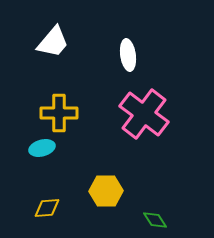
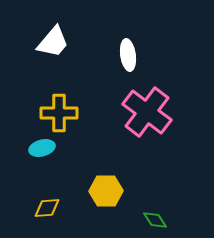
pink cross: moved 3 px right, 2 px up
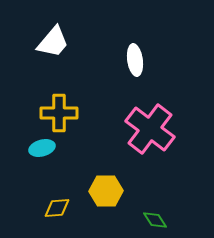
white ellipse: moved 7 px right, 5 px down
pink cross: moved 3 px right, 17 px down
yellow diamond: moved 10 px right
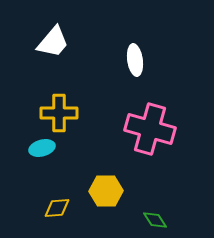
pink cross: rotated 21 degrees counterclockwise
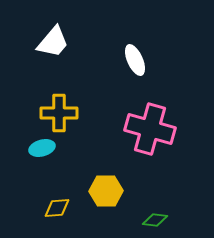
white ellipse: rotated 16 degrees counterclockwise
green diamond: rotated 50 degrees counterclockwise
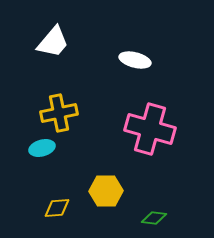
white ellipse: rotated 52 degrees counterclockwise
yellow cross: rotated 12 degrees counterclockwise
green diamond: moved 1 px left, 2 px up
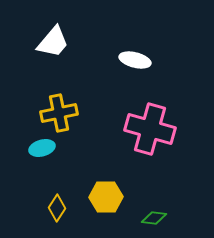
yellow hexagon: moved 6 px down
yellow diamond: rotated 52 degrees counterclockwise
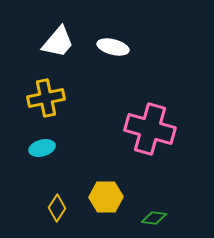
white trapezoid: moved 5 px right
white ellipse: moved 22 px left, 13 px up
yellow cross: moved 13 px left, 15 px up
